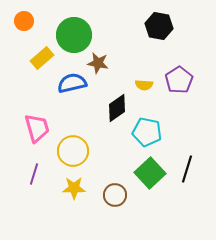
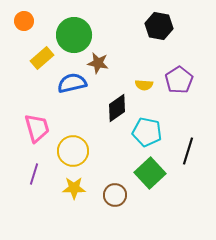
black line: moved 1 px right, 18 px up
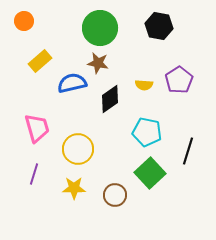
green circle: moved 26 px right, 7 px up
yellow rectangle: moved 2 px left, 3 px down
black diamond: moved 7 px left, 9 px up
yellow circle: moved 5 px right, 2 px up
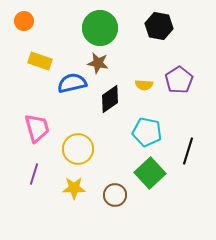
yellow rectangle: rotated 60 degrees clockwise
